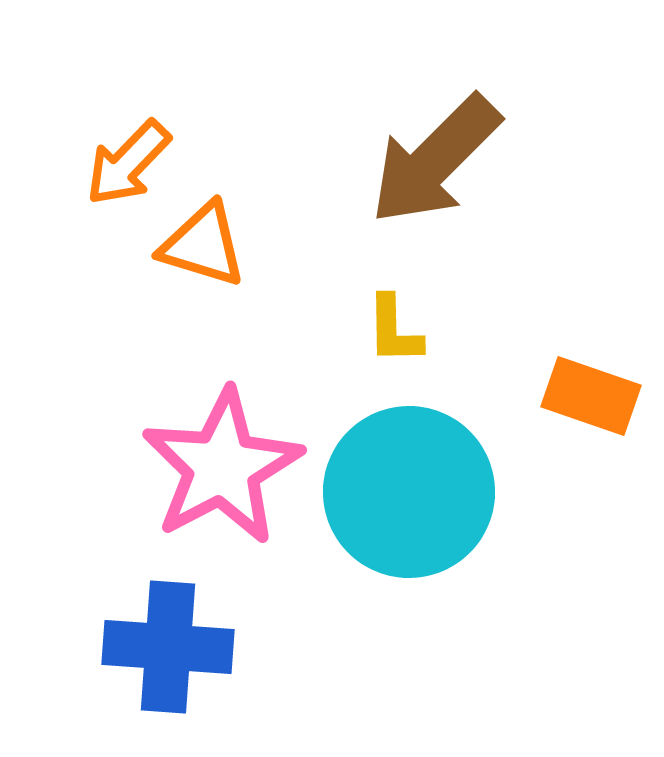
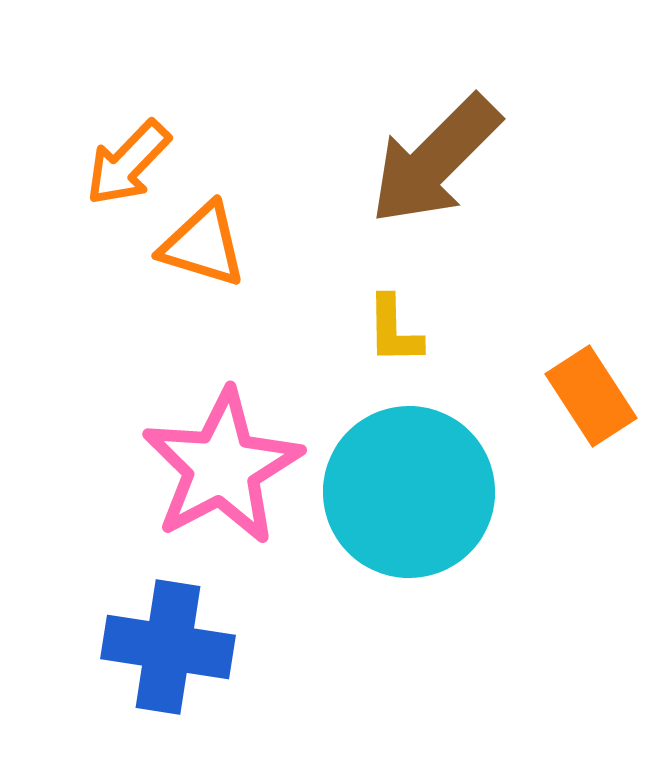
orange rectangle: rotated 38 degrees clockwise
blue cross: rotated 5 degrees clockwise
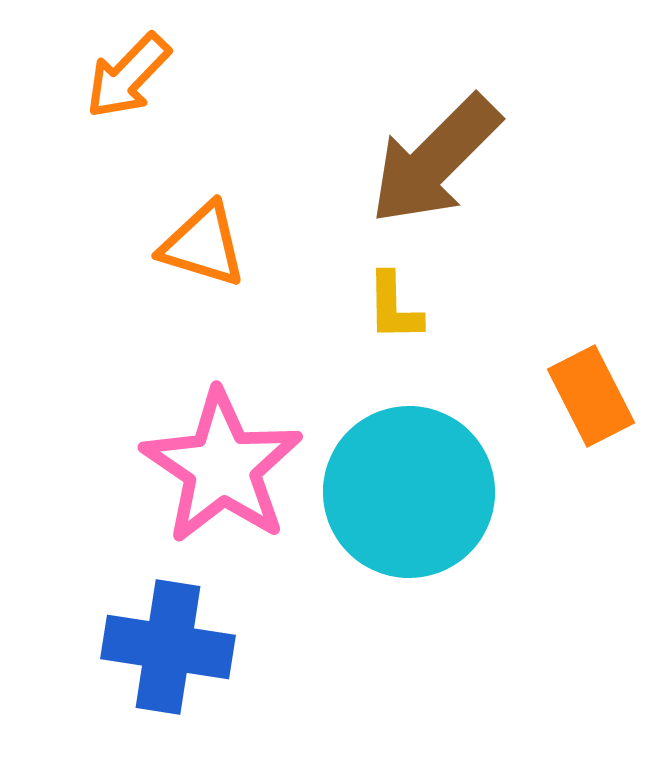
orange arrow: moved 87 px up
yellow L-shape: moved 23 px up
orange rectangle: rotated 6 degrees clockwise
pink star: rotated 10 degrees counterclockwise
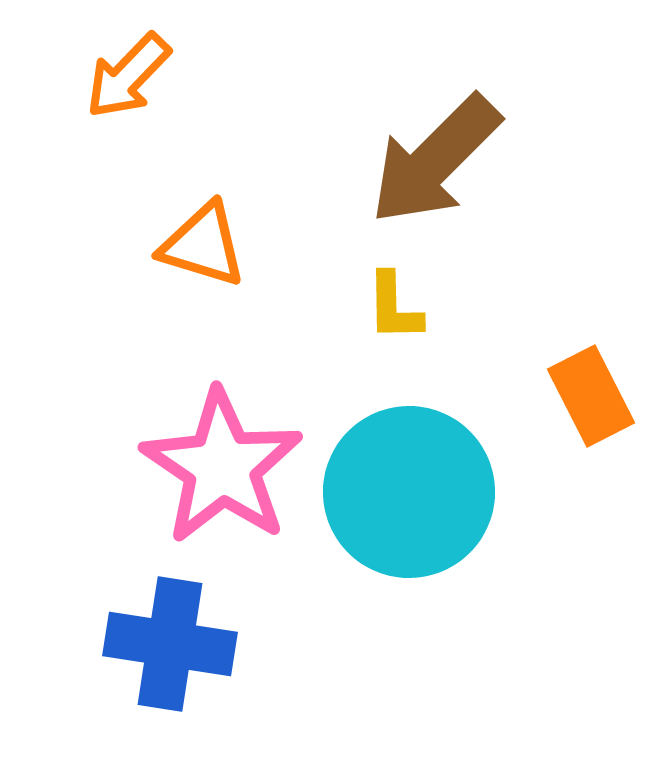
blue cross: moved 2 px right, 3 px up
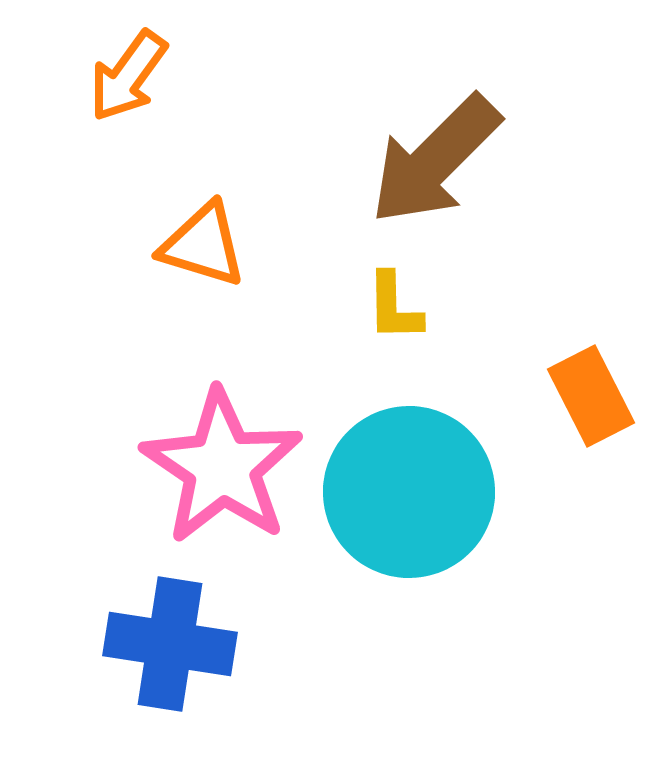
orange arrow: rotated 8 degrees counterclockwise
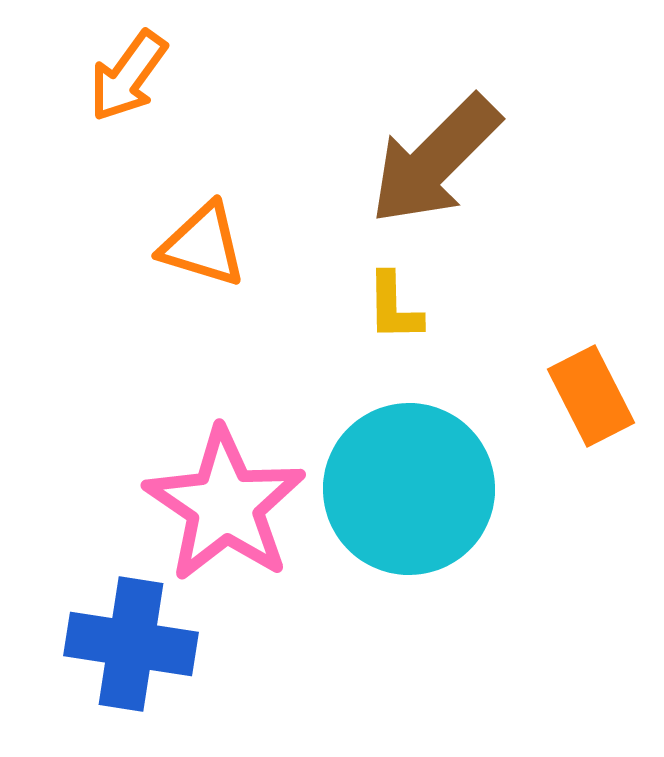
pink star: moved 3 px right, 38 px down
cyan circle: moved 3 px up
blue cross: moved 39 px left
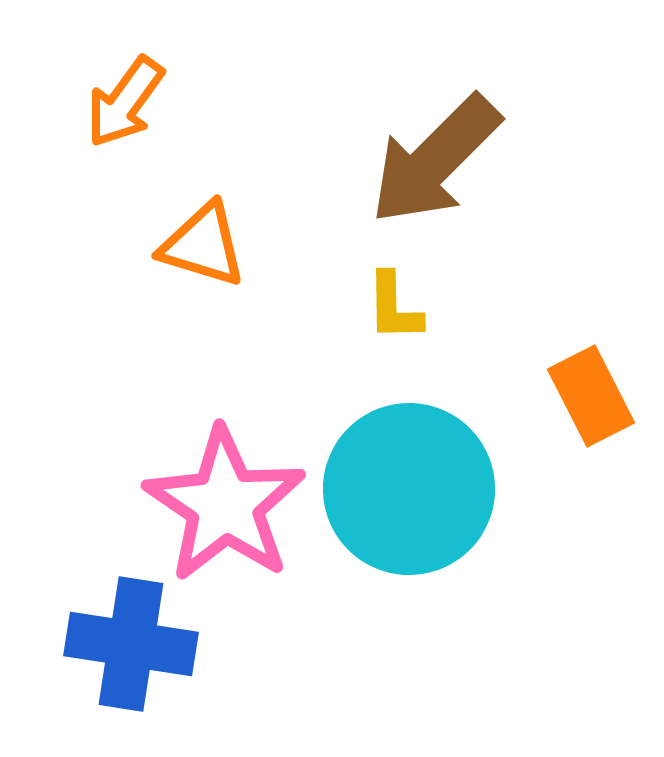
orange arrow: moved 3 px left, 26 px down
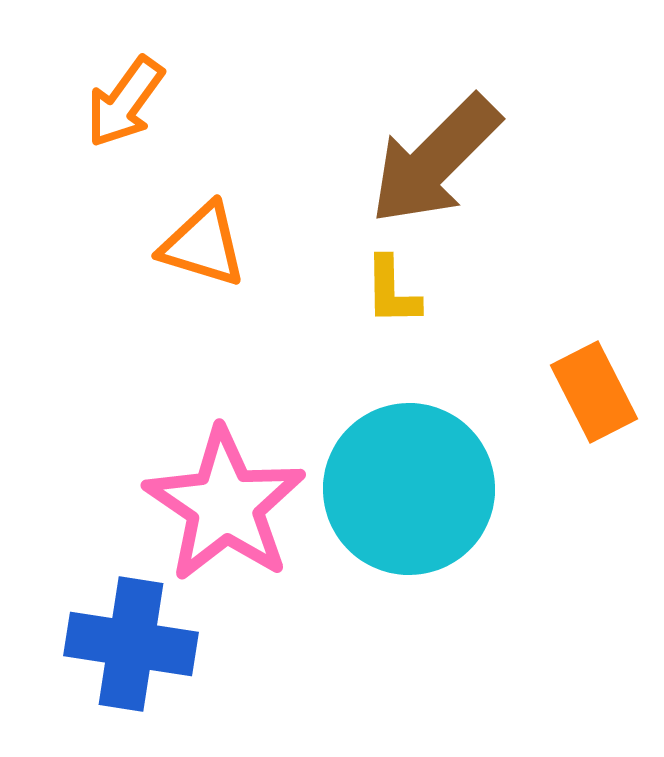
yellow L-shape: moved 2 px left, 16 px up
orange rectangle: moved 3 px right, 4 px up
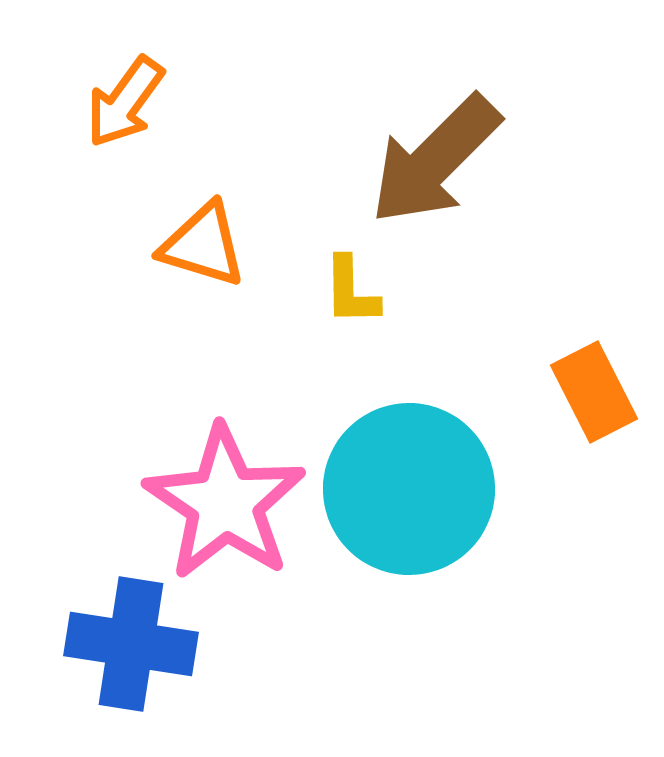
yellow L-shape: moved 41 px left
pink star: moved 2 px up
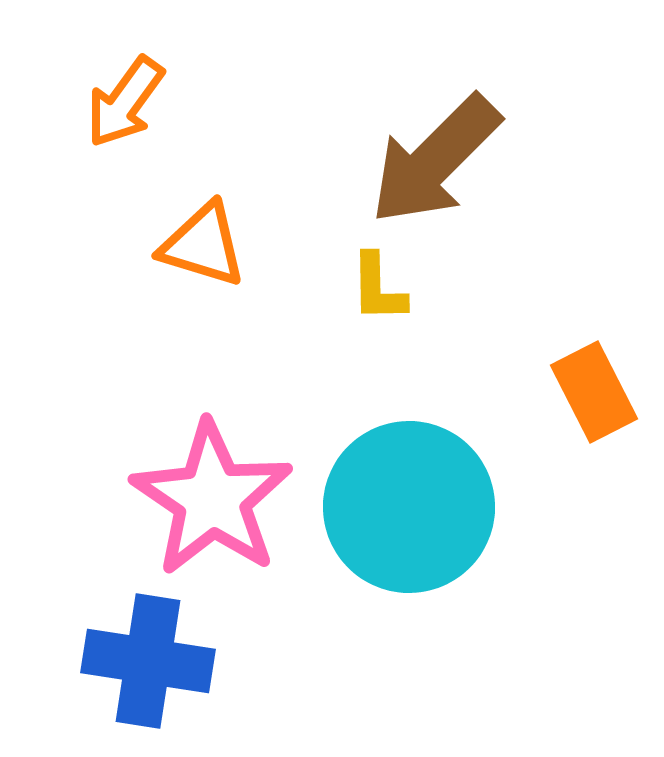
yellow L-shape: moved 27 px right, 3 px up
cyan circle: moved 18 px down
pink star: moved 13 px left, 4 px up
blue cross: moved 17 px right, 17 px down
